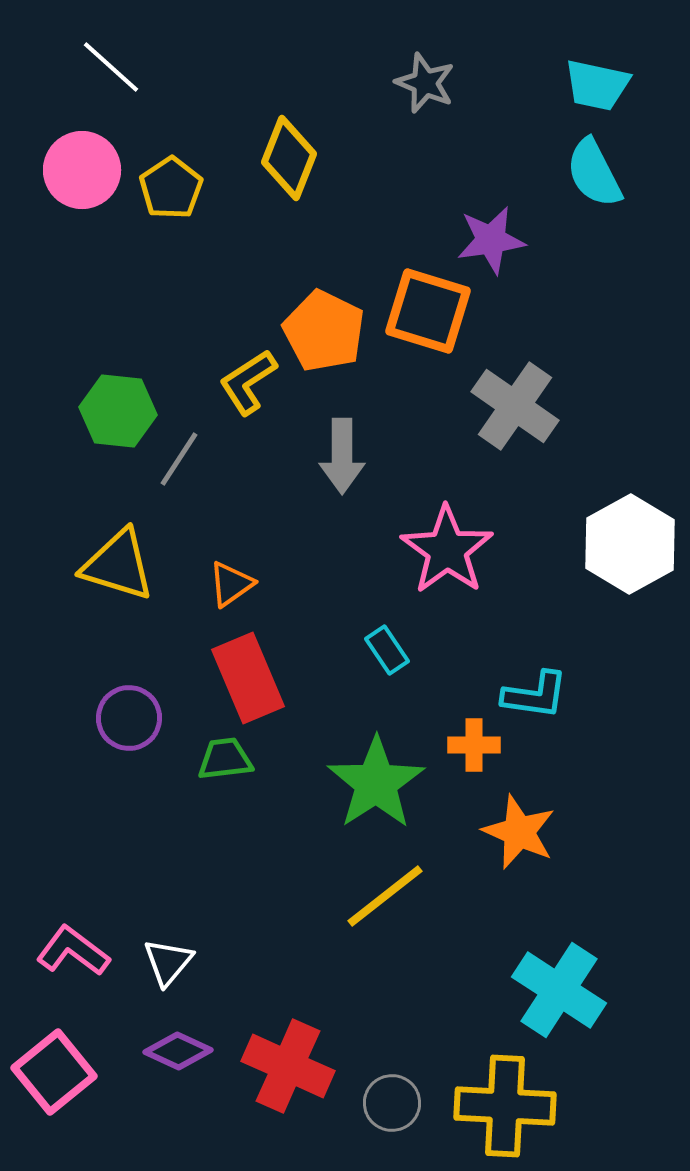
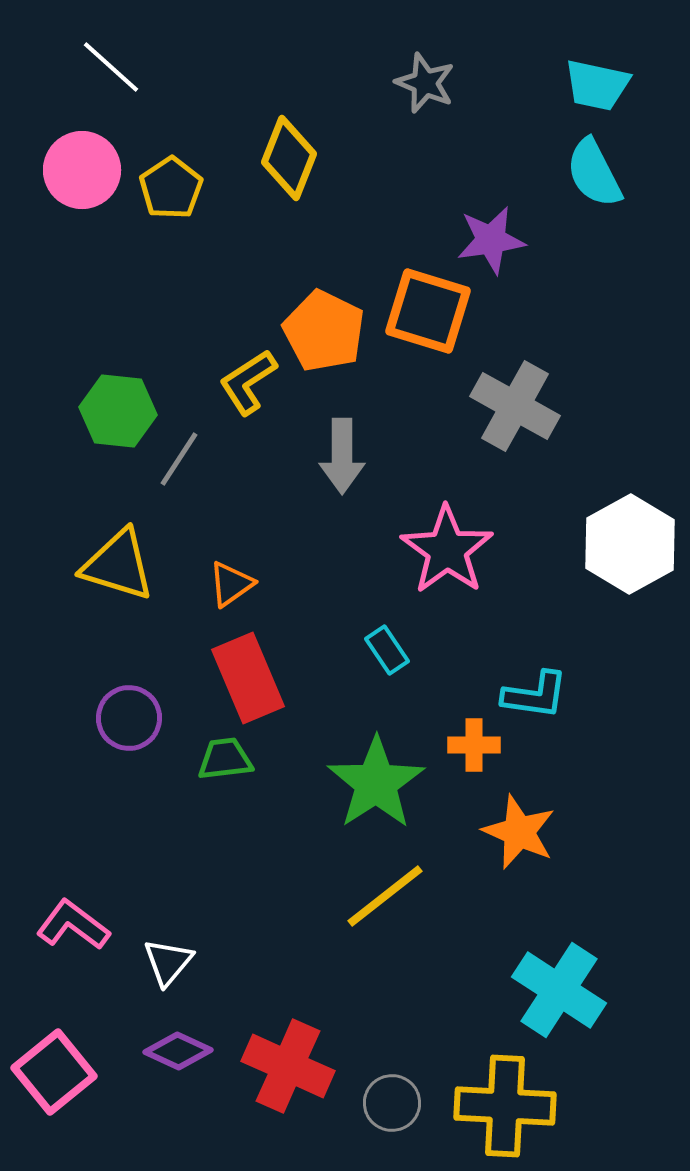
gray cross: rotated 6 degrees counterclockwise
pink L-shape: moved 26 px up
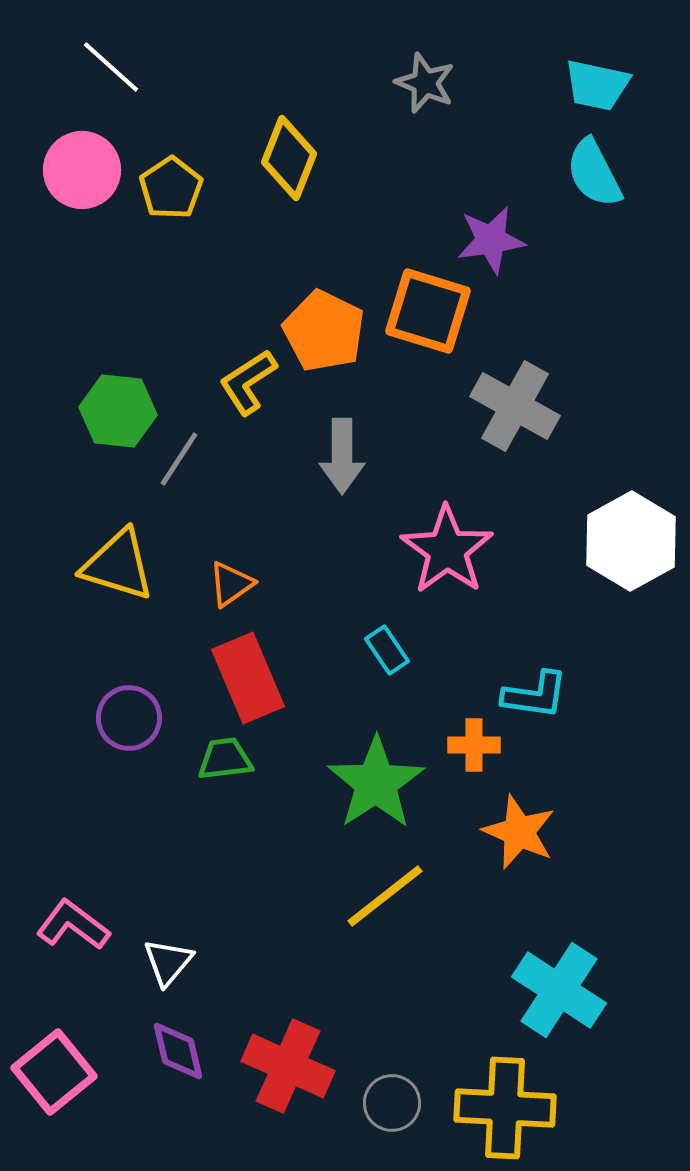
white hexagon: moved 1 px right, 3 px up
purple diamond: rotated 52 degrees clockwise
yellow cross: moved 2 px down
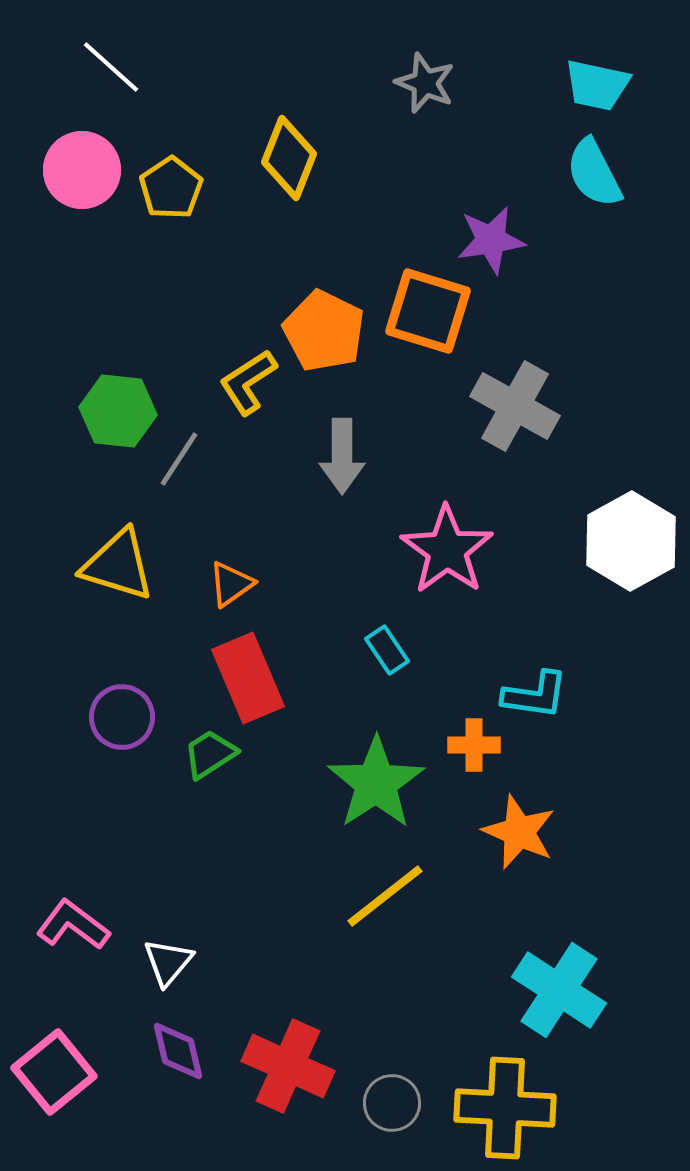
purple circle: moved 7 px left, 1 px up
green trapezoid: moved 15 px left, 5 px up; rotated 26 degrees counterclockwise
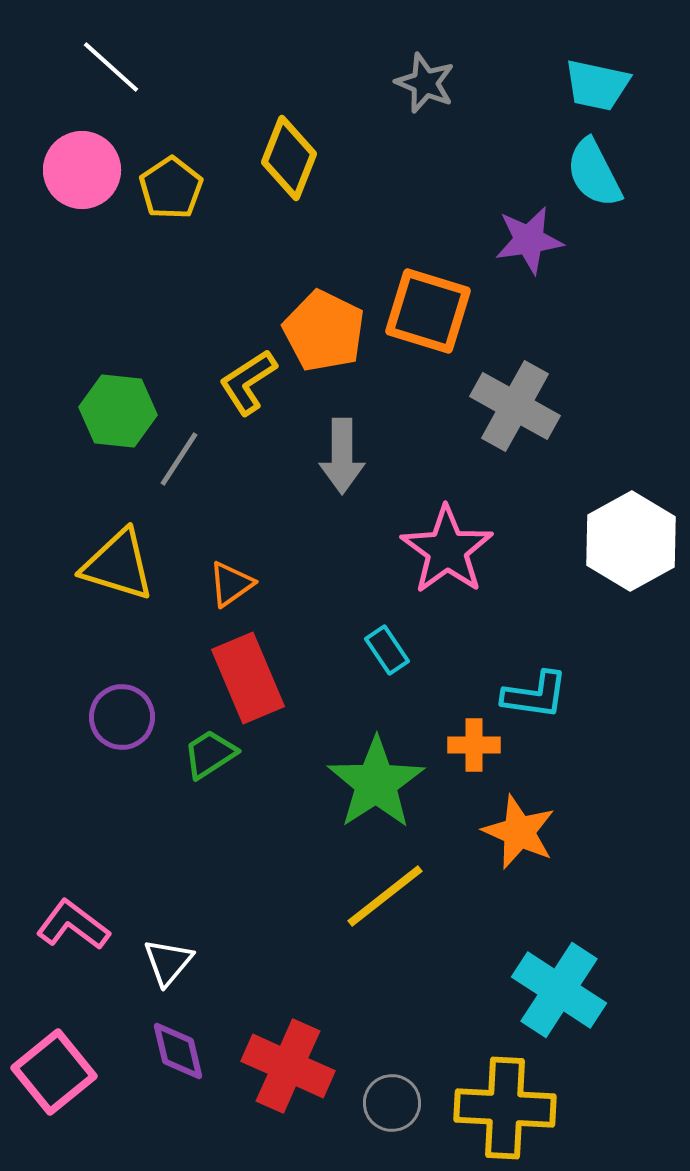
purple star: moved 38 px right
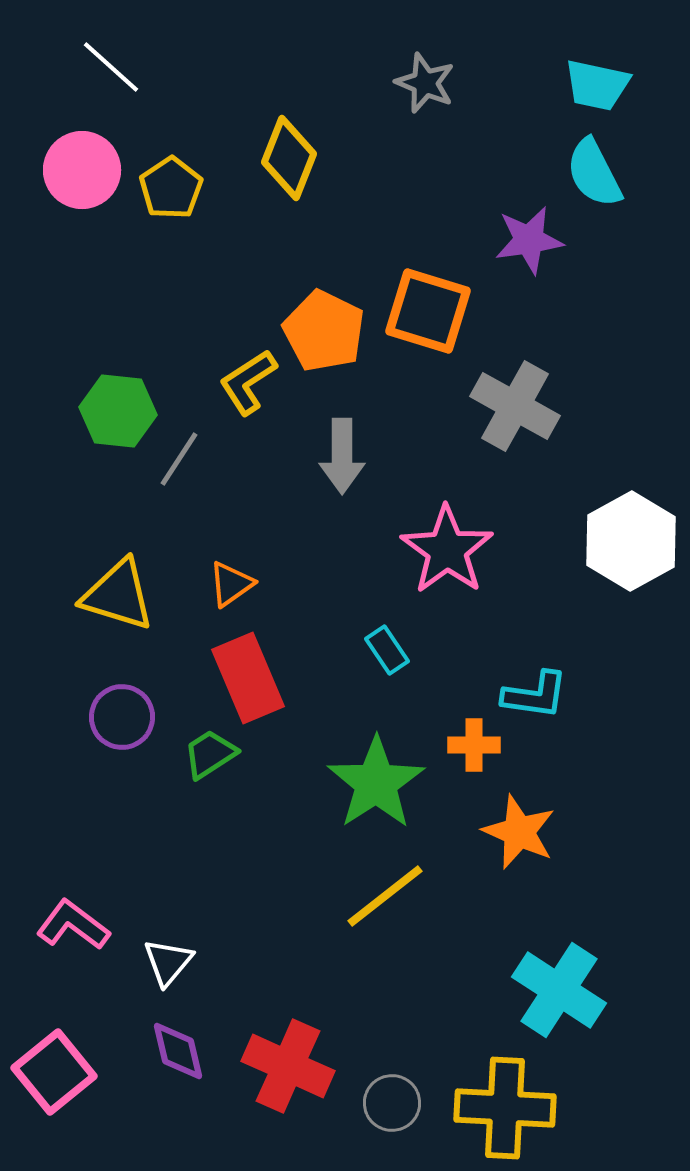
yellow triangle: moved 30 px down
